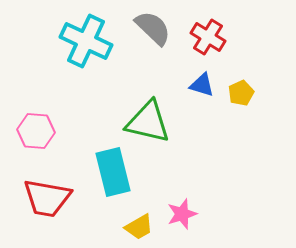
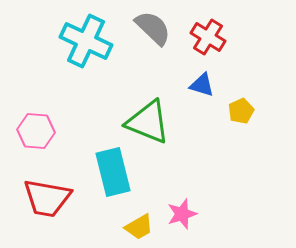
yellow pentagon: moved 18 px down
green triangle: rotated 9 degrees clockwise
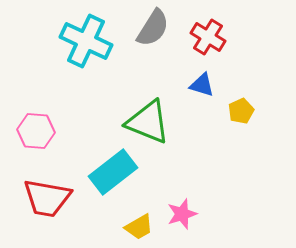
gray semicircle: rotated 78 degrees clockwise
cyan rectangle: rotated 66 degrees clockwise
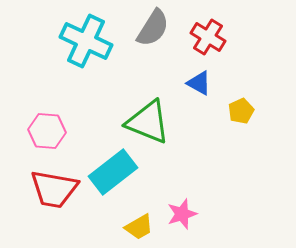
blue triangle: moved 3 px left, 2 px up; rotated 12 degrees clockwise
pink hexagon: moved 11 px right
red trapezoid: moved 7 px right, 9 px up
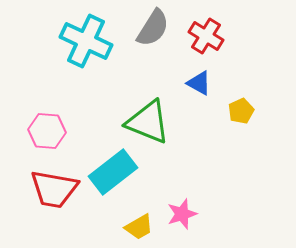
red cross: moved 2 px left, 1 px up
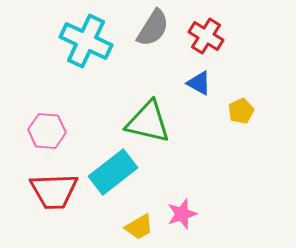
green triangle: rotated 9 degrees counterclockwise
red trapezoid: moved 2 px down; rotated 12 degrees counterclockwise
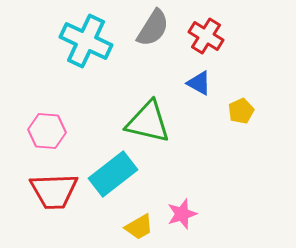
cyan rectangle: moved 2 px down
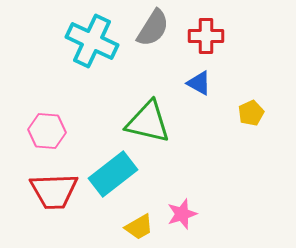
red cross: rotated 32 degrees counterclockwise
cyan cross: moved 6 px right
yellow pentagon: moved 10 px right, 2 px down
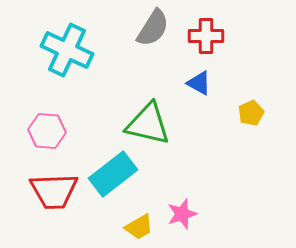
cyan cross: moved 25 px left, 9 px down
green triangle: moved 2 px down
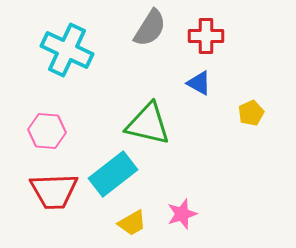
gray semicircle: moved 3 px left
yellow trapezoid: moved 7 px left, 4 px up
